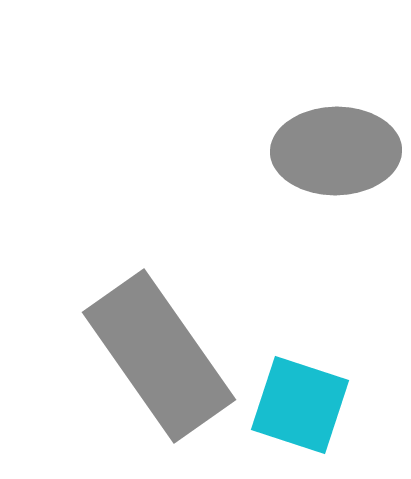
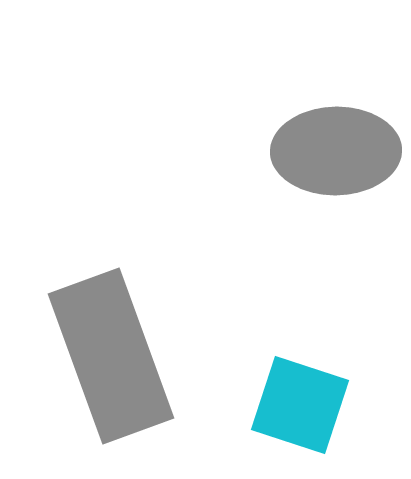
gray rectangle: moved 48 px left; rotated 15 degrees clockwise
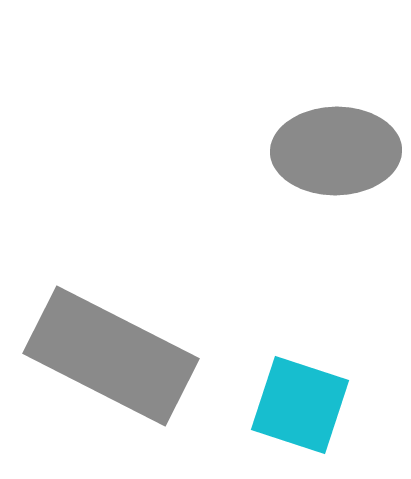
gray rectangle: rotated 43 degrees counterclockwise
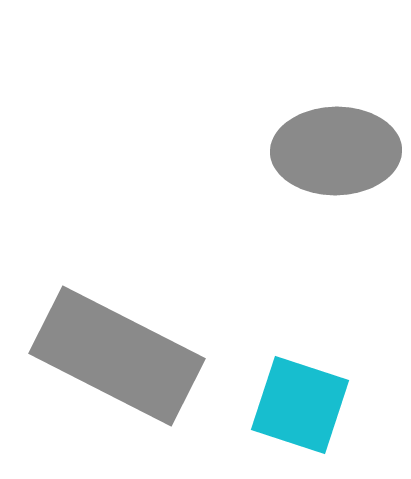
gray rectangle: moved 6 px right
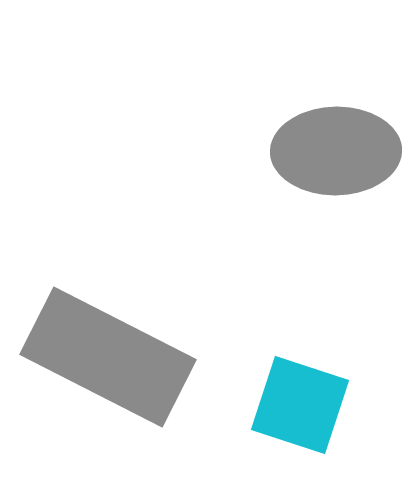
gray rectangle: moved 9 px left, 1 px down
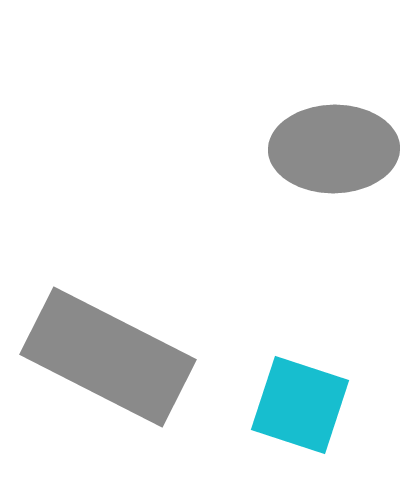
gray ellipse: moved 2 px left, 2 px up
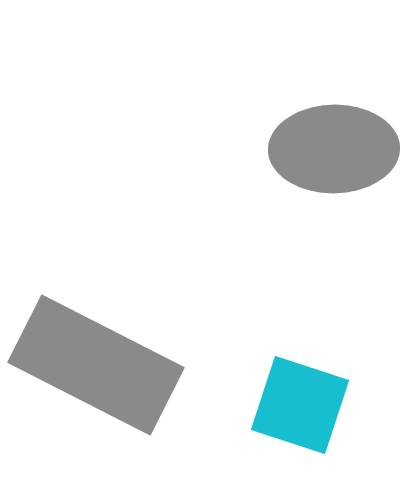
gray rectangle: moved 12 px left, 8 px down
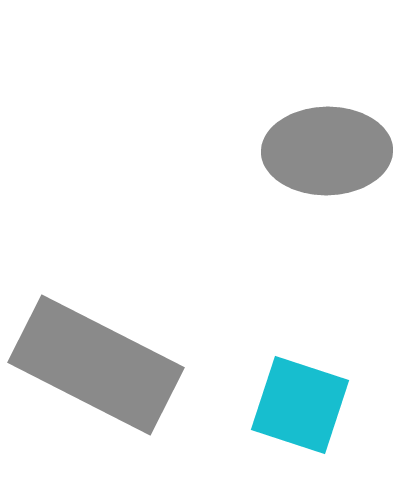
gray ellipse: moved 7 px left, 2 px down
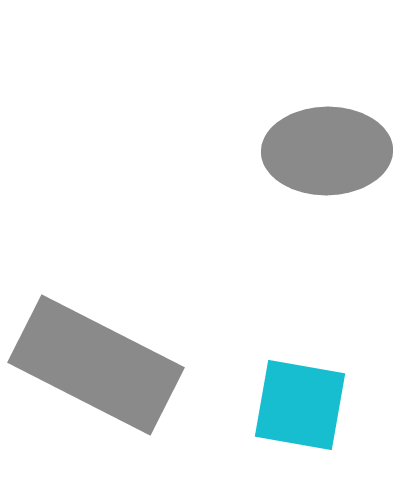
cyan square: rotated 8 degrees counterclockwise
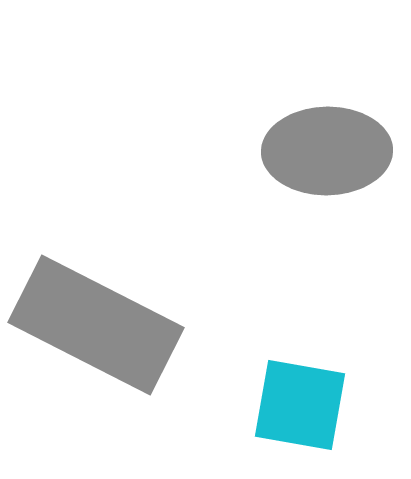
gray rectangle: moved 40 px up
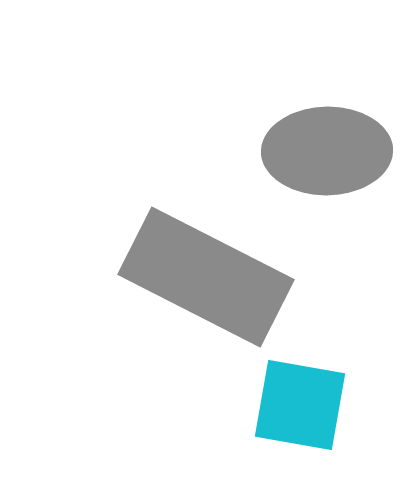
gray rectangle: moved 110 px right, 48 px up
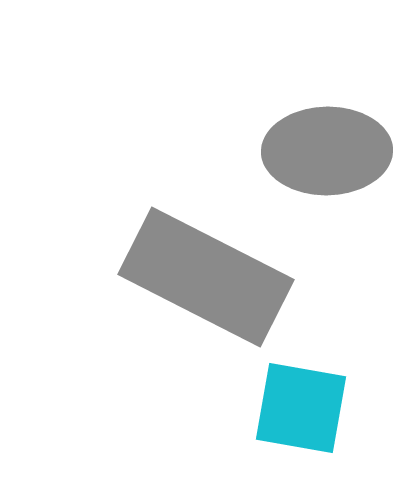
cyan square: moved 1 px right, 3 px down
